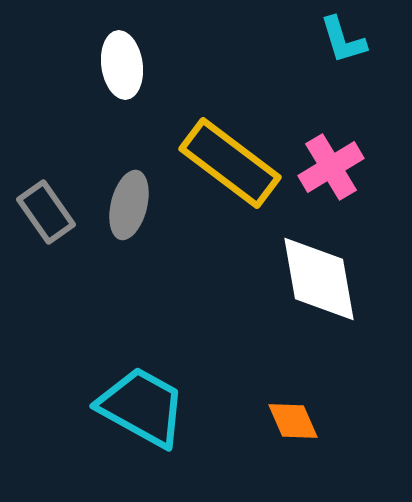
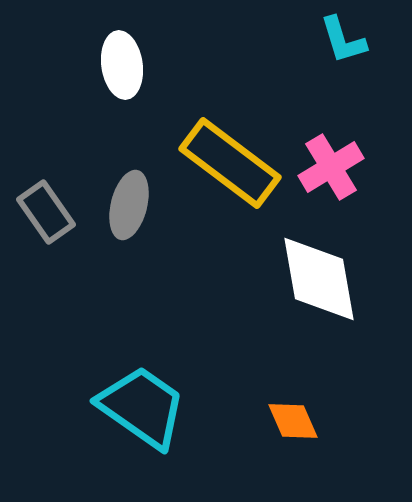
cyan trapezoid: rotated 6 degrees clockwise
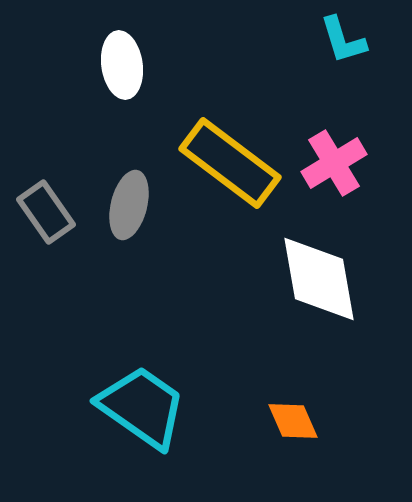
pink cross: moved 3 px right, 4 px up
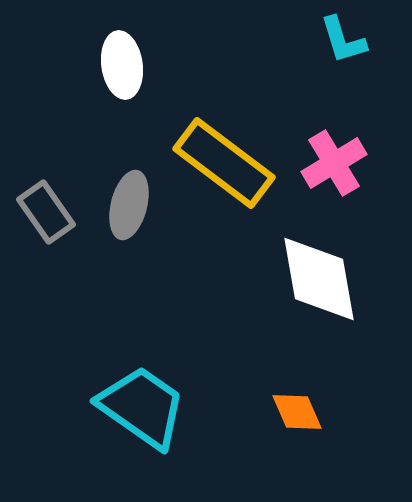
yellow rectangle: moved 6 px left
orange diamond: moved 4 px right, 9 px up
